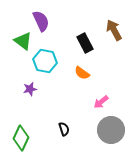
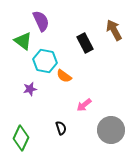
orange semicircle: moved 18 px left, 3 px down
pink arrow: moved 17 px left, 3 px down
black semicircle: moved 3 px left, 1 px up
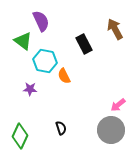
brown arrow: moved 1 px right, 1 px up
black rectangle: moved 1 px left, 1 px down
orange semicircle: rotated 28 degrees clockwise
purple star: rotated 16 degrees clockwise
pink arrow: moved 34 px right
green diamond: moved 1 px left, 2 px up
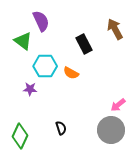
cyan hexagon: moved 5 px down; rotated 10 degrees counterclockwise
orange semicircle: moved 7 px right, 3 px up; rotated 35 degrees counterclockwise
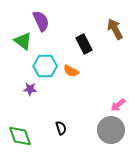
orange semicircle: moved 2 px up
green diamond: rotated 45 degrees counterclockwise
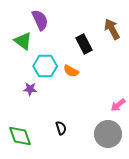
purple semicircle: moved 1 px left, 1 px up
brown arrow: moved 3 px left
gray circle: moved 3 px left, 4 px down
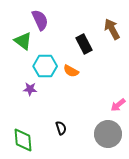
green diamond: moved 3 px right, 4 px down; rotated 15 degrees clockwise
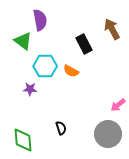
purple semicircle: rotated 15 degrees clockwise
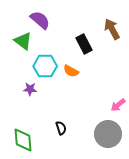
purple semicircle: rotated 40 degrees counterclockwise
